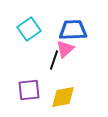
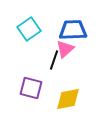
purple square: moved 2 px right, 2 px up; rotated 20 degrees clockwise
yellow diamond: moved 5 px right, 2 px down
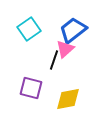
blue trapezoid: rotated 36 degrees counterclockwise
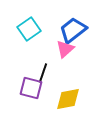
black line: moved 11 px left, 13 px down
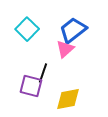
cyan square: moved 2 px left; rotated 10 degrees counterclockwise
purple square: moved 2 px up
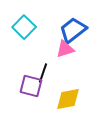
cyan square: moved 3 px left, 2 px up
pink triangle: rotated 24 degrees clockwise
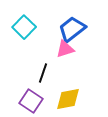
blue trapezoid: moved 1 px left, 1 px up
purple square: moved 15 px down; rotated 20 degrees clockwise
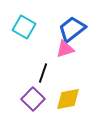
cyan square: rotated 15 degrees counterclockwise
purple square: moved 2 px right, 2 px up; rotated 10 degrees clockwise
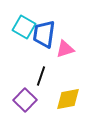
blue trapezoid: moved 28 px left, 5 px down; rotated 44 degrees counterclockwise
black line: moved 2 px left, 3 px down
purple square: moved 8 px left, 1 px down
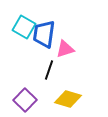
black line: moved 8 px right, 6 px up
yellow diamond: rotated 28 degrees clockwise
